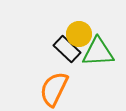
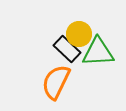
orange semicircle: moved 2 px right, 7 px up
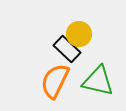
green triangle: moved 29 px down; rotated 16 degrees clockwise
orange semicircle: moved 1 px left, 1 px up
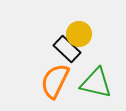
green triangle: moved 2 px left, 2 px down
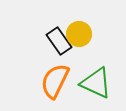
black rectangle: moved 8 px left, 8 px up; rotated 12 degrees clockwise
green triangle: rotated 12 degrees clockwise
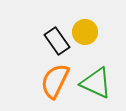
yellow circle: moved 6 px right, 2 px up
black rectangle: moved 2 px left
